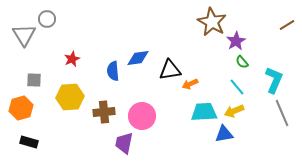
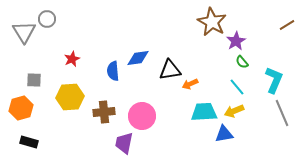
gray triangle: moved 3 px up
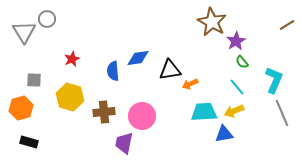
yellow hexagon: rotated 20 degrees clockwise
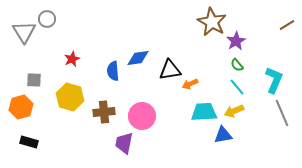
green semicircle: moved 5 px left, 3 px down
orange hexagon: moved 1 px up
blue triangle: moved 1 px left, 1 px down
